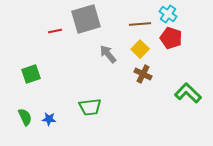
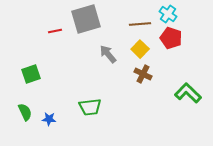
green semicircle: moved 5 px up
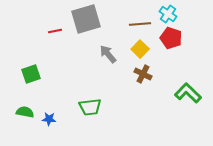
green semicircle: rotated 54 degrees counterclockwise
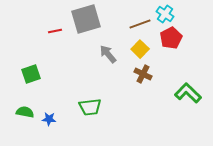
cyan cross: moved 3 px left
brown line: rotated 15 degrees counterclockwise
red pentagon: rotated 25 degrees clockwise
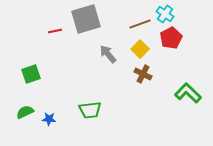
green trapezoid: moved 3 px down
green semicircle: rotated 36 degrees counterclockwise
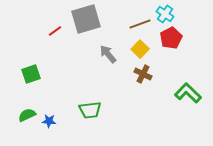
red line: rotated 24 degrees counterclockwise
green semicircle: moved 2 px right, 3 px down
blue star: moved 2 px down
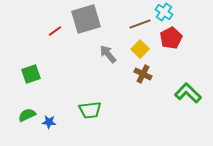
cyan cross: moved 1 px left, 2 px up
blue star: moved 1 px down
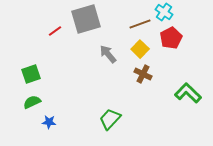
green trapezoid: moved 20 px right, 9 px down; rotated 140 degrees clockwise
green semicircle: moved 5 px right, 13 px up
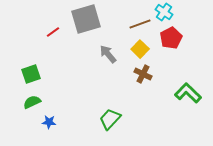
red line: moved 2 px left, 1 px down
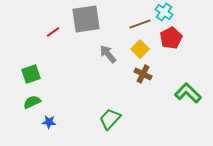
gray square: rotated 8 degrees clockwise
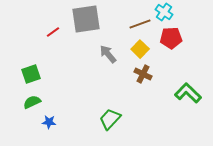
red pentagon: rotated 25 degrees clockwise
